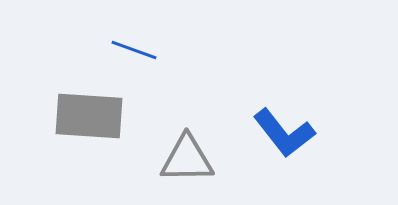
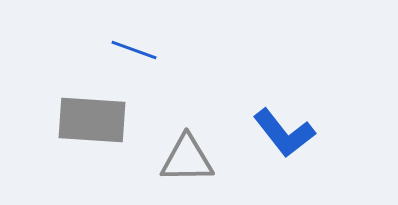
gray rectangle: moved 3 px right, 4 px down
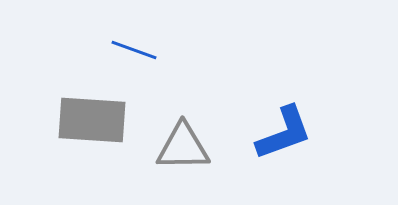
blue L-shape: rotated 72 degrees counterclockwise
gray triangle: moved 4 px left, 12 px up
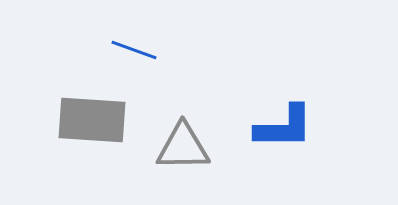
blue L-shape: moved 6 px up; rotated 20 degrees clockwise
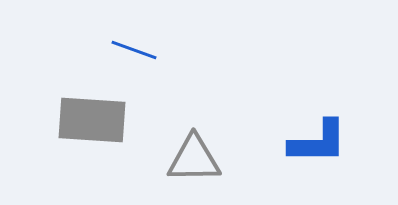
blue L-shape: moved 34 px right, 15 px down
gray triangle: moved 11 px right, 12 px down
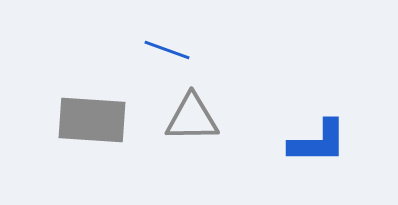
blue line: moved 33 px right
gray triangle: moved 2 px left, 41 px up
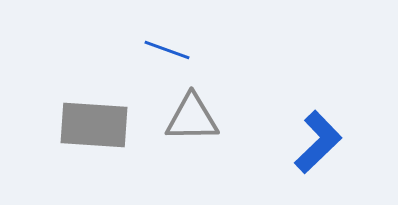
gray rectangle: moved 2 px right, 5 px down
blue L-shape: rotated 44 degrees counterclockwise
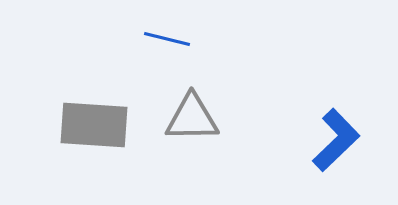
blue line: moved 11 px up; rotated 6 degrees counterclockwise
blue L-shape: moved 18 px right, 2 px up
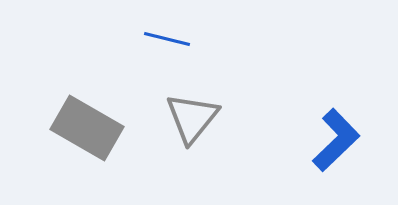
gray triangle: rotated 50 degrees counterclockwise
gray rectangle: moved 7 px left, 3 px down; rotated 26 degrees clockwise
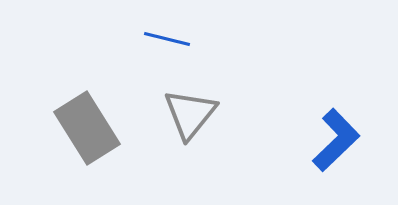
gray triangle: moved 2 px left, 4 px up
gray rectangle: rotated 28 degrees clockwise
